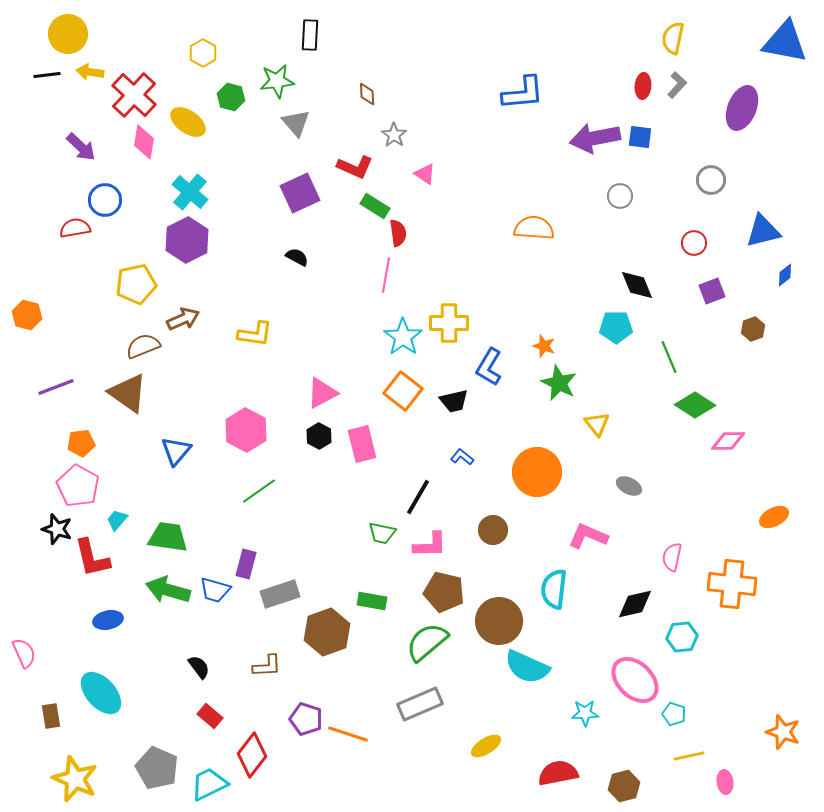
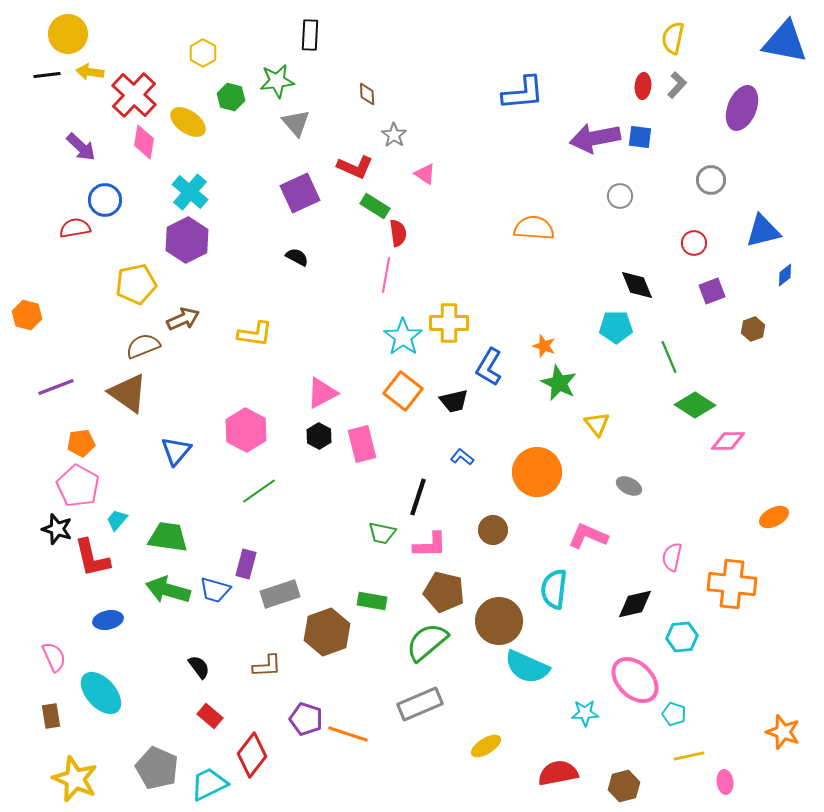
black line at (418, 497): rotated 12 degrees counterclockwise
pink semicircle at (24, 653): moved 30 px right, 4 px down
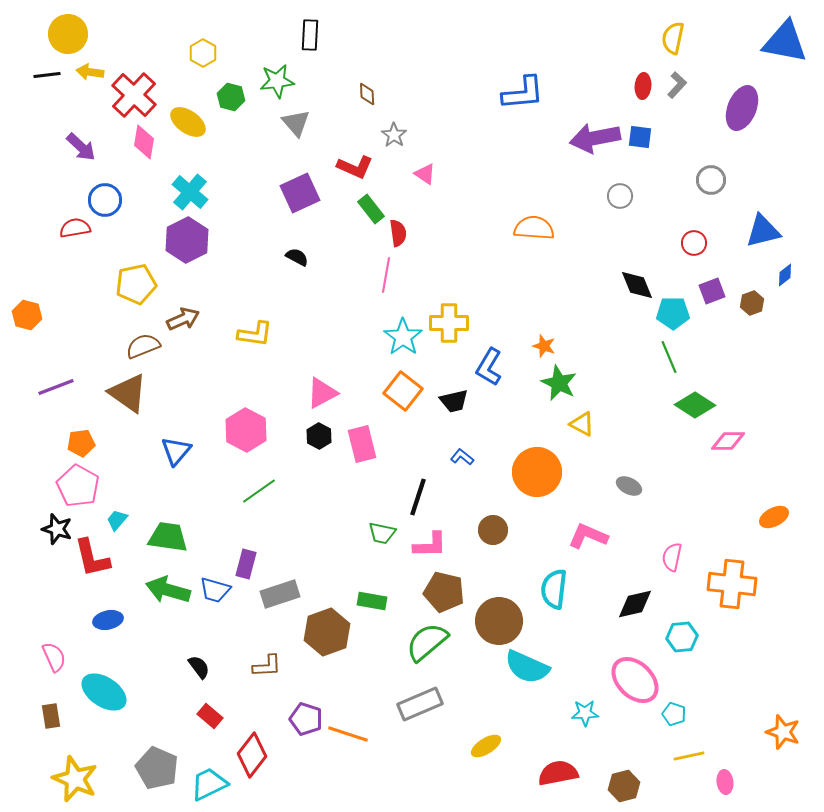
green rectangle at (375, 206): moved 4 px left, 3 px down; rotated 20 degrees clockwise
cyan pentagon at (616, 327): moved 57 px right, 14 px up
brown hexagon at (753, 329): moved 1 px left, 26 px up
yellow triangle at (597, 424): moved 15 px left; rotated 24 degrees counterclockwise
cyan ellipse at (101, 693): moved 3 px right, 1 px up; rotated 15 degrees counterclockwise
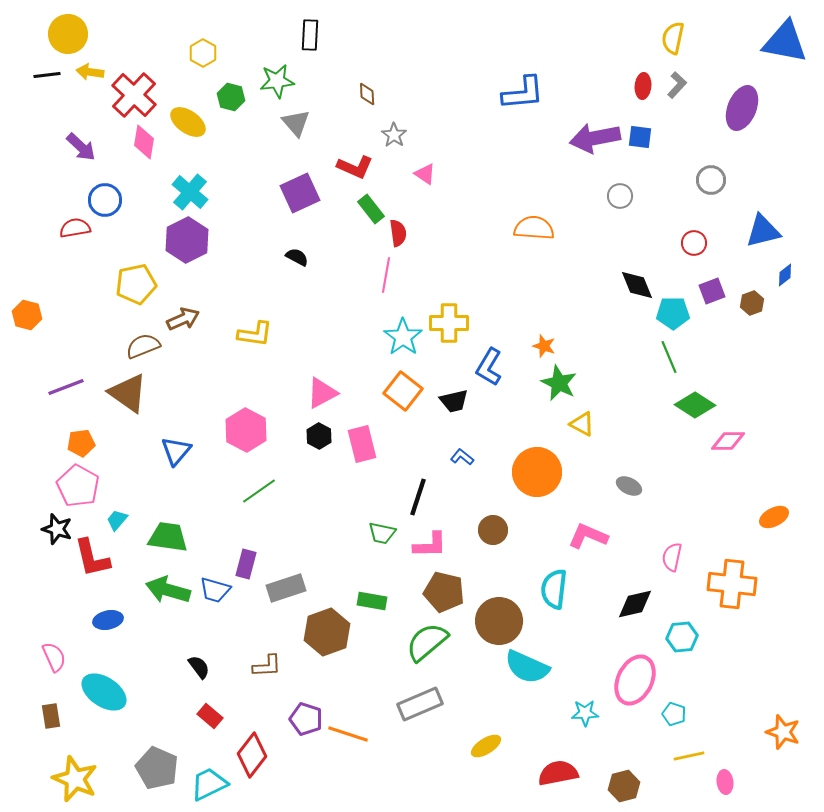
purple line at (56, 387): moved 10 px right
gray rectangle at (280, 594): moved 6 px right, 6 px up
pink ellipse at (635, 680): rotated 72 degrees clockwise
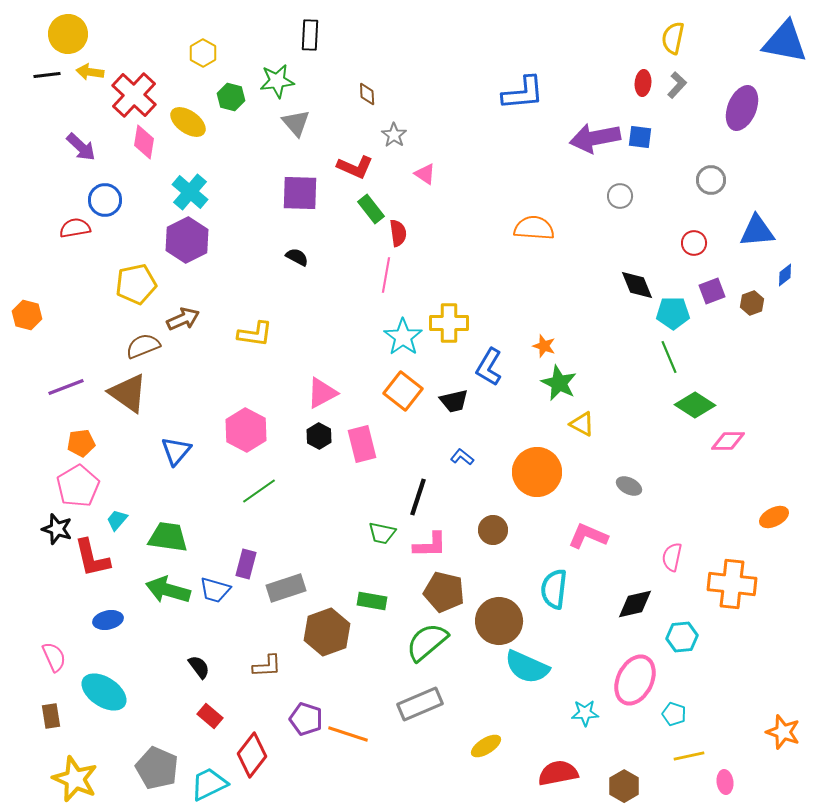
red ellipse at (643, 86): moved 3 px up
purple square at (300, 193): rotated 27 degrees clockwise
blue triangle at (763, 231): moved 6 px left; rotated 9 degrees clockwise
pink pentagon at (78, 486): rotated 12 degrees clockwise
brown hexagon at (624, 786): rotated 16 degrees counterclockwise
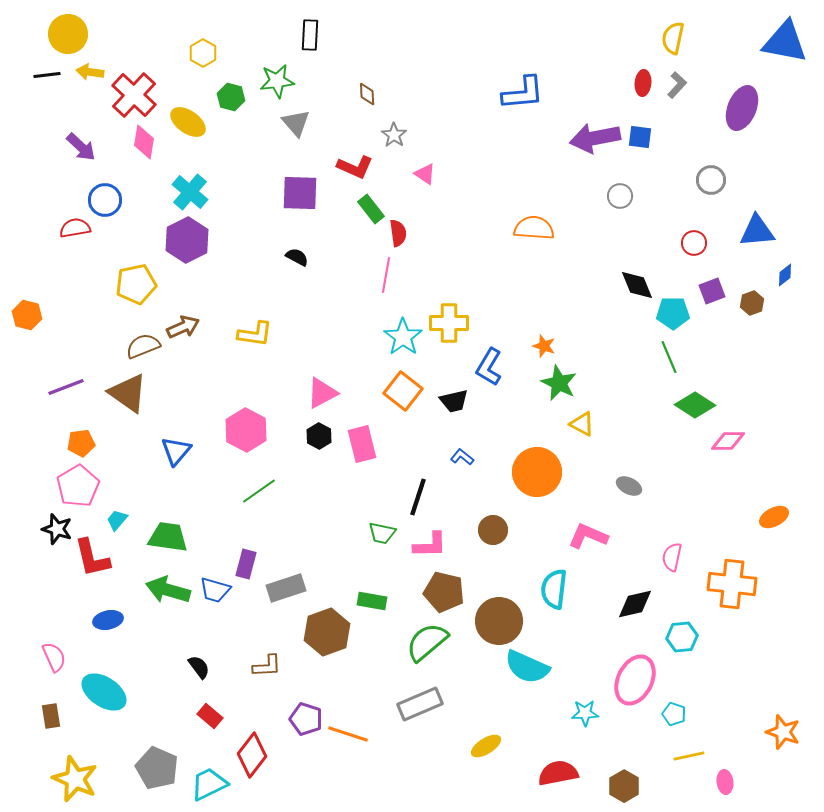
brown arrow at (183, 319): moved 8 px down
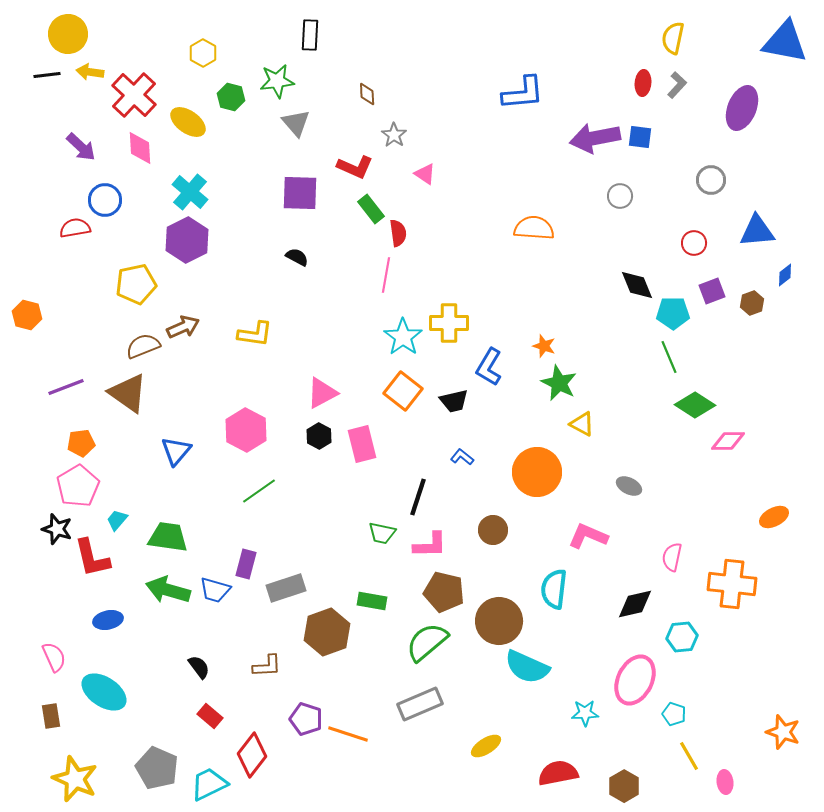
pink diamond at (144, 142): moved 4 px left, 6 px down; rotated 12 degrees counterclockwise
yellow line at (689, 756): rotated 72 degrees clockwise
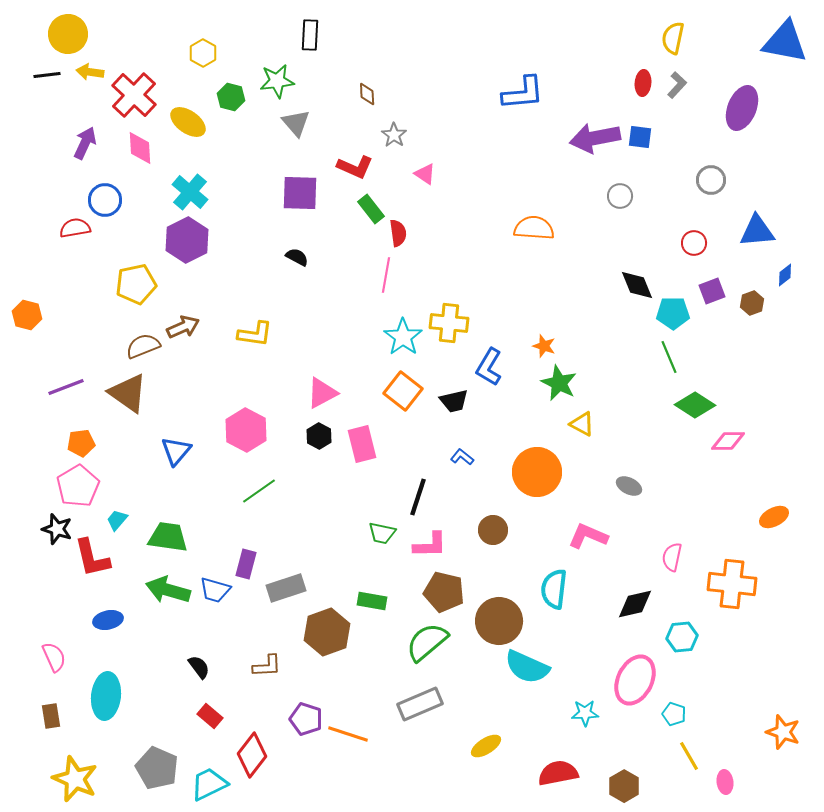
purple arrow at (81, 147): moved 4 px right, 4 px up; rotated 108 degrees counterclockwise
yellow cross at (449, 323): rotated 6 degrees clockwise
cyan ellipse at (104, 692): moved 2 px right, 4 px down; rotated 63 degrees clockwise
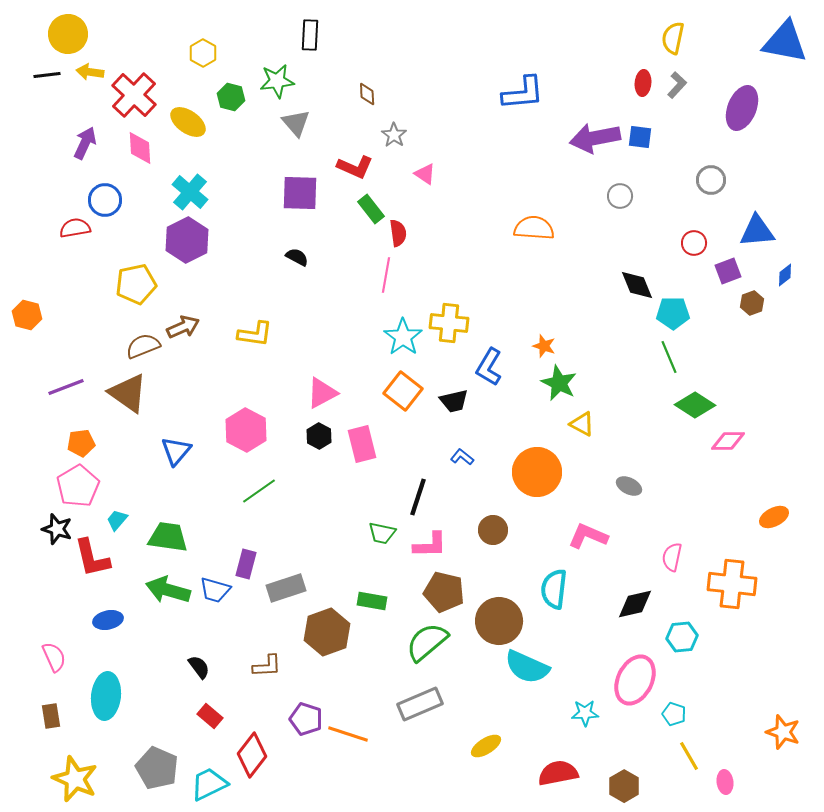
purple square at (712, 291): moved 16 px right, 20 px up
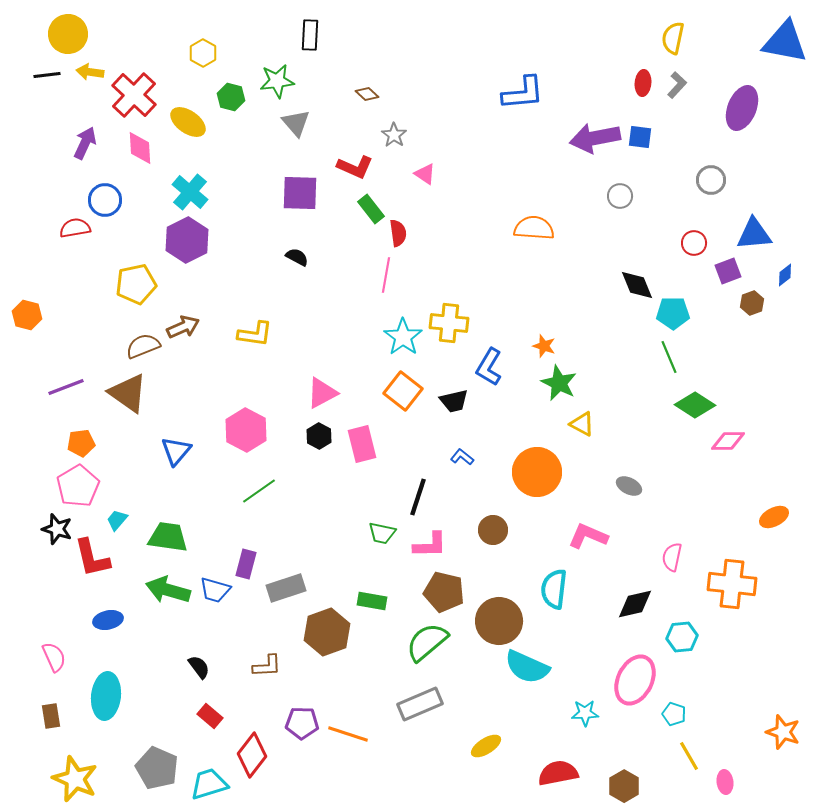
brown diamond at (367, 94): rotated 45 degrees counterclockwise
blue triangle at (757, 231): moved 3 px left, 3 px down
purple pentagon at (306, 719): moved 4 px left, 4 px down; rotated 16 degrees counterclockwise
cyan trapezoid at (209, 784): rotated 9 degrees clockwise
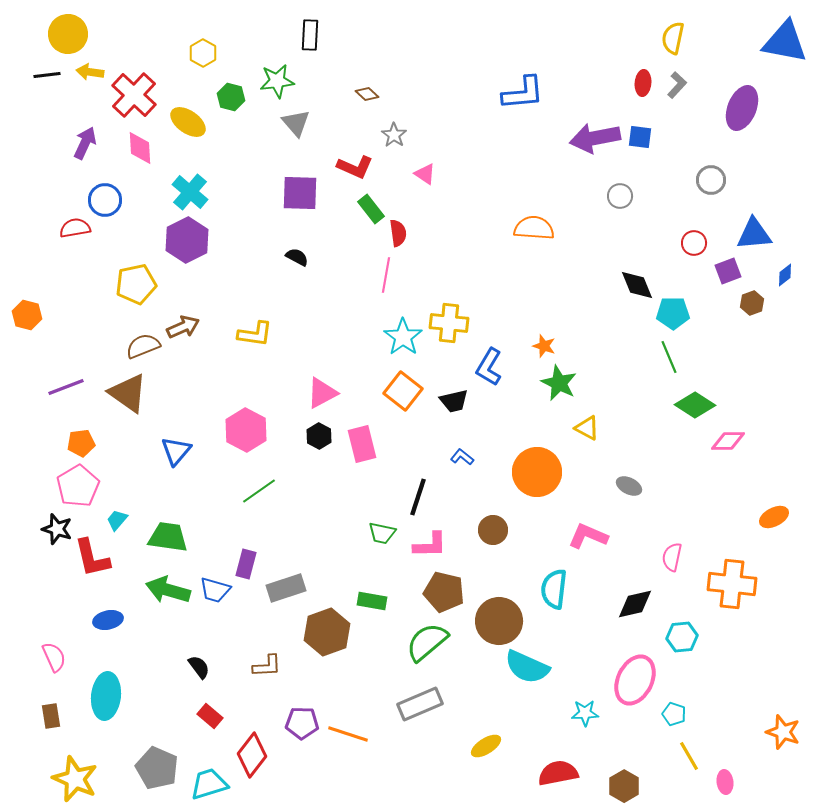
yellow triangle at (582, 424): moved 5 px right, 4 px down
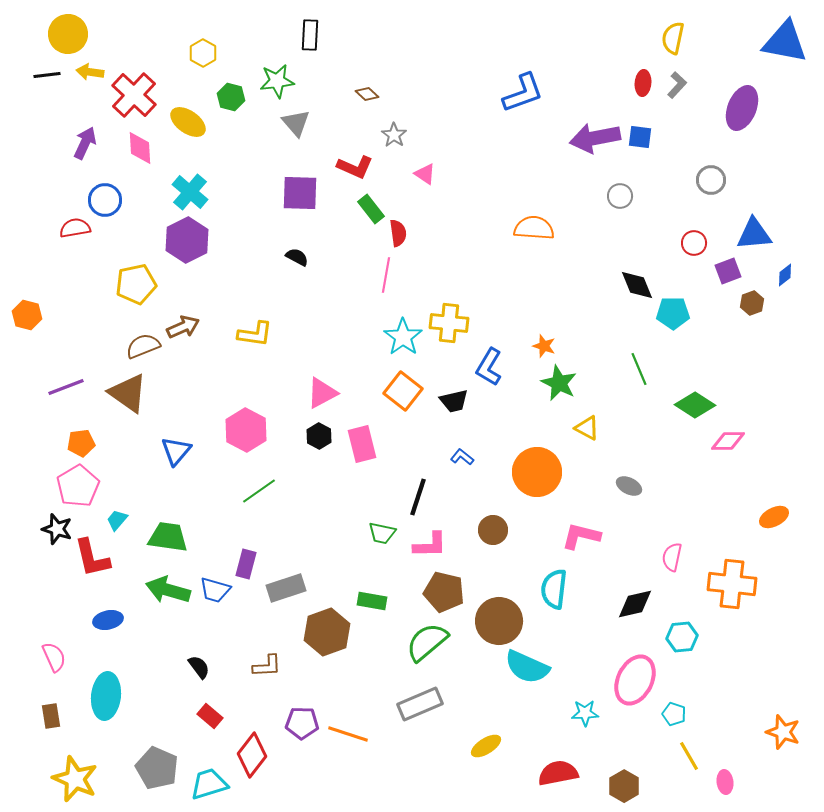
blue L-shape at (523, 93): rotated 15 degrees counterclockwise
green line at (669, 357): moved 30 px left, 12 px down
pink L-shape at (588, 536): moved 7 px left; rotated 9 degrees counterclockwise
